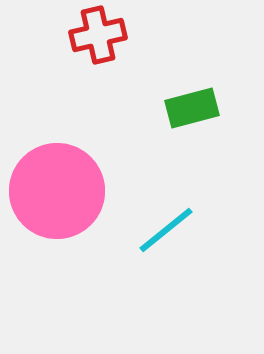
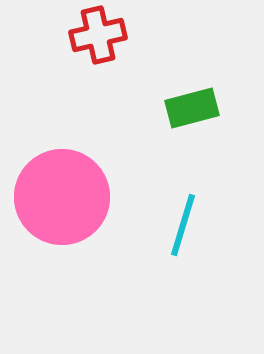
pink circle: moved 5 px right, 6 px down
cyan line: moved 17 px right, 5 px up; rotated 34 degrees counterclockwise
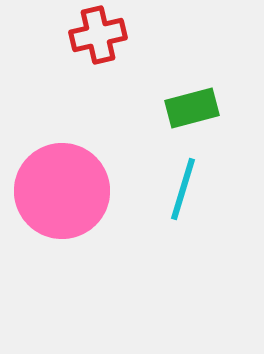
pink circle: moved 6 px up
cyan line: moved 36 px up
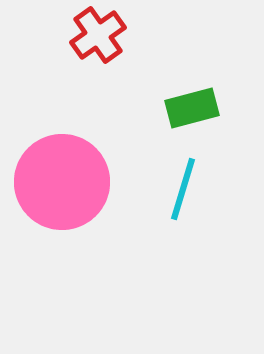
red cross: rotated 22 degrees counterclockwise
pink circle: moved 9 px up
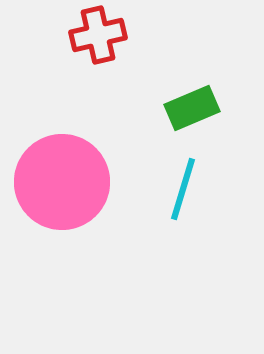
red cross: rotated 22 degrees clockwise
green rectangle: rotated 8 degrees counterclockwise
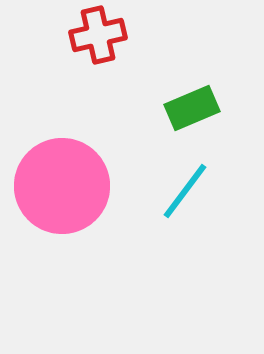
pink circle: moved 4 px down
cyan line: moved 2 px right, 2 px down; rotated 20 degrees clockwise
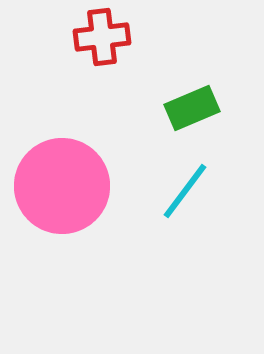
red cross: moved 4 px right, 2 px down; rotated 6 degrees clockwise
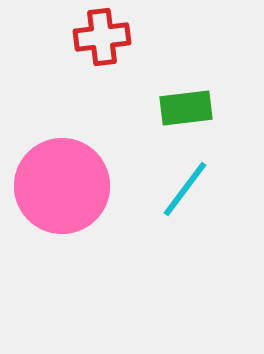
green rectangle: moved 6 px left; rotated 16 degrees clockwise
cyan line: moved 2 px up
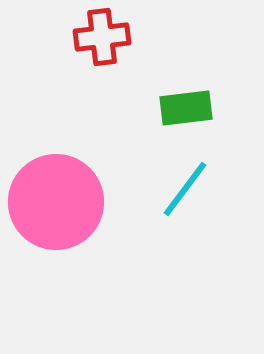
pink circle: moved 6 px left, 16 px down
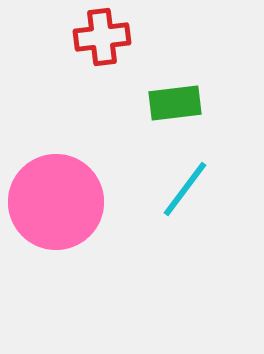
green rectangle: moved 11 px left, 5 px up
